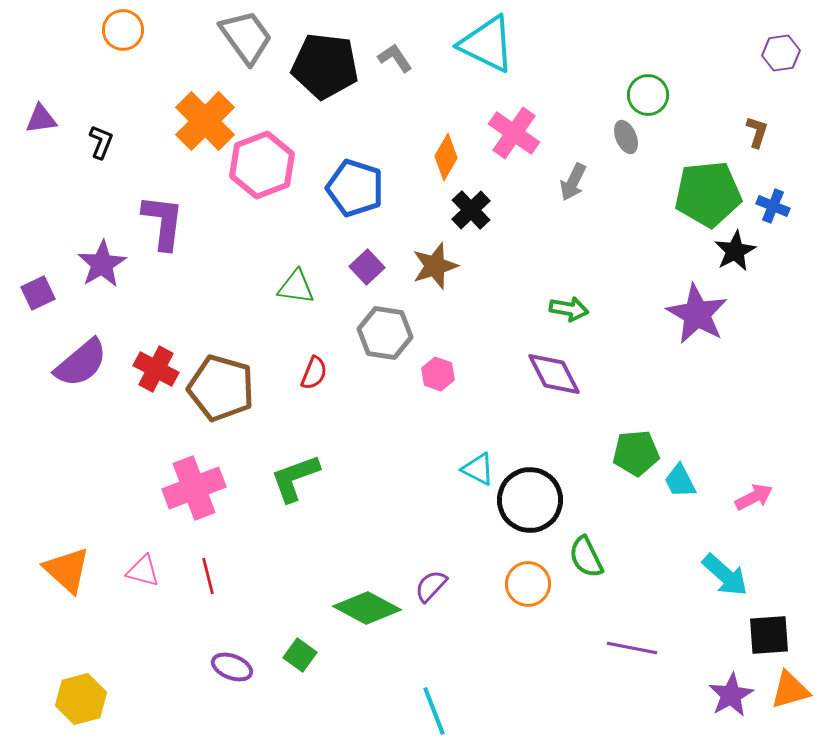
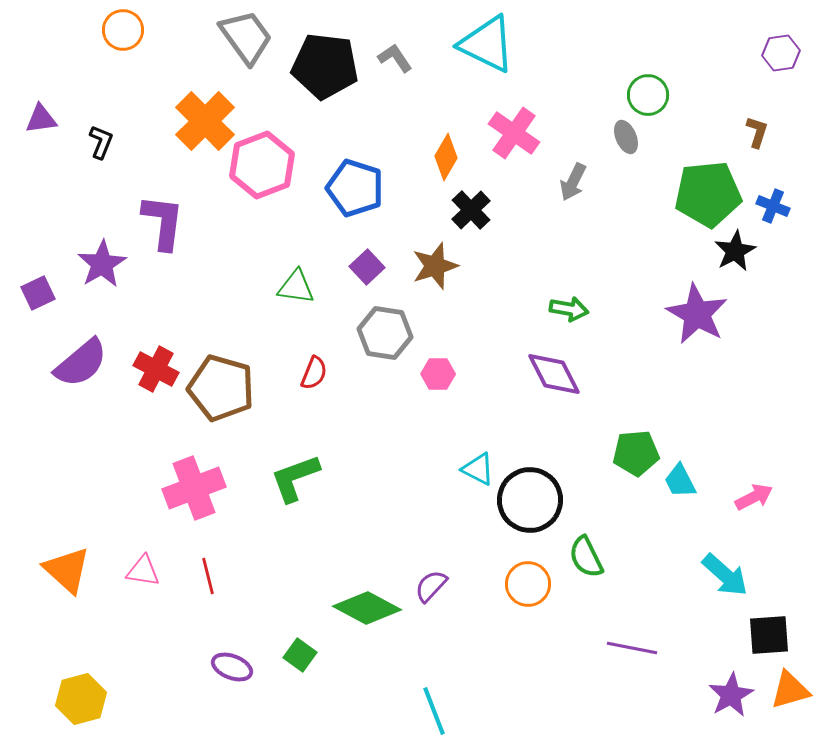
pink hexagon at (438, 374): rotated 20 degrees counterclockwise
pink triangle at (143, 571): rotated 6 degrees counterclockwise
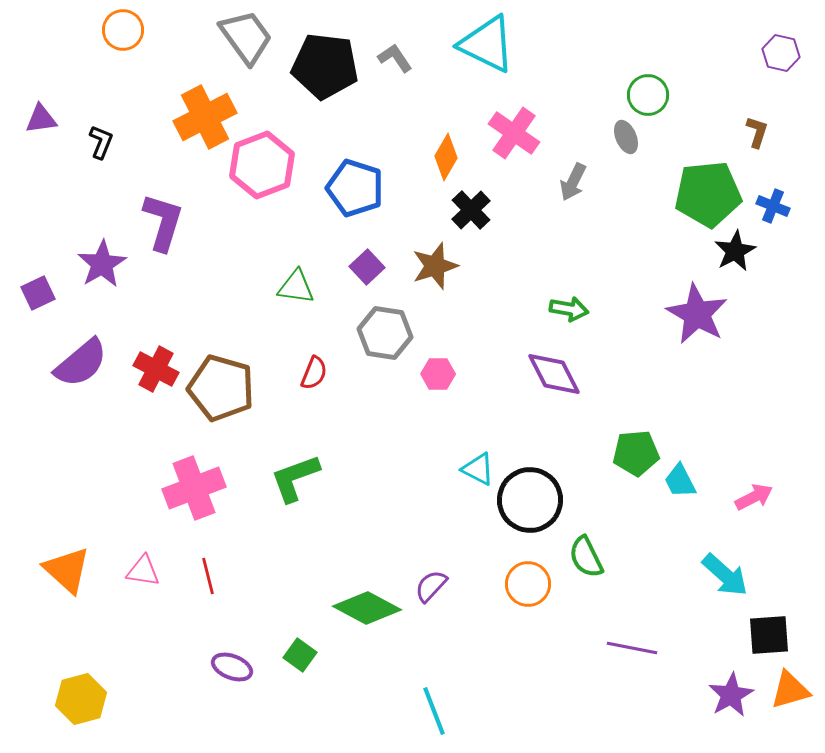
purple hexagon at (781, 53): rotated 21 degrees clockwise
orange cross at (205, 121): moved 4 px up; rotated 18 degrees clockwise
purple L-shape at (163, 222): rotated 10 degrees clockwise
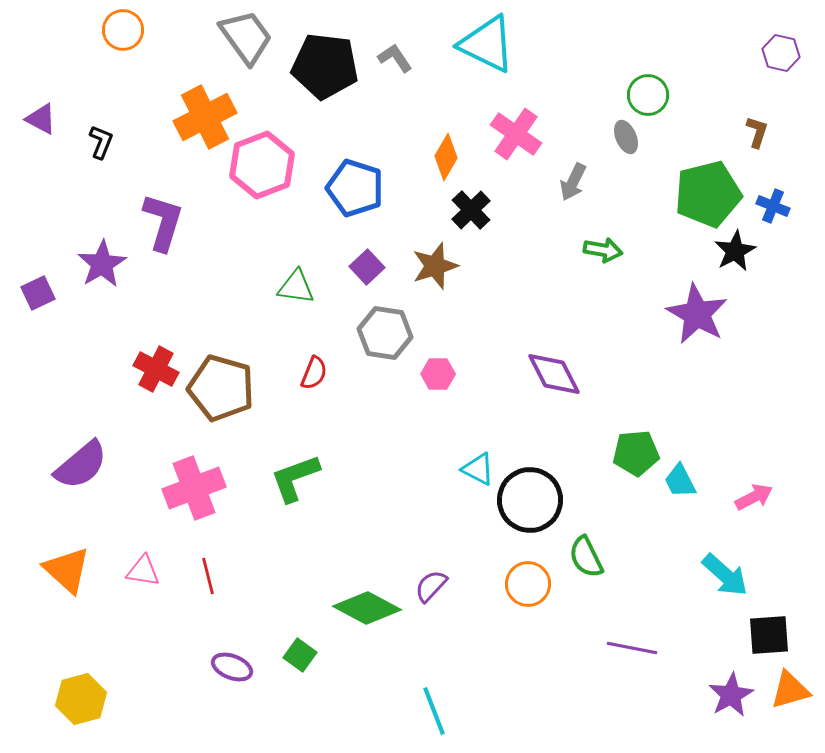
purple triangle at (41, 119): rotated 36 degrees clockwise
pink cross at (514, 133): moved 2 px right, 1 px down
green pentagon at (708, 194): rotated 8 degrees counterclockwise
green arrow at (569, 309): moved 34 px right, 59 px up
purple semicircle at (81, 363): moved 102 px down
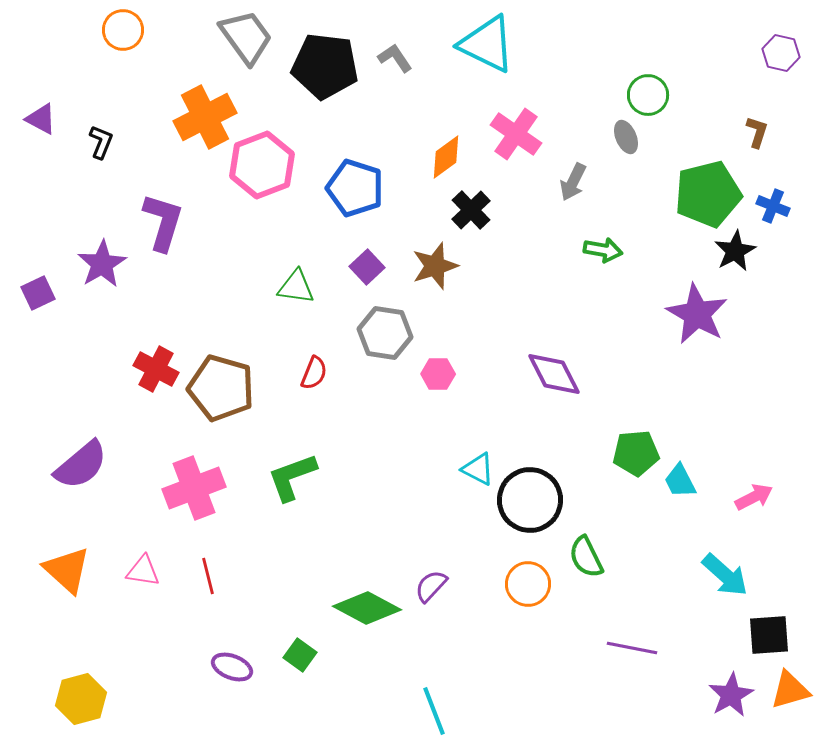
orange diamond at (446, 157): rotated 24 degrees clockwise
green L-shape at (295, 478): moved 3 px left, 1 px up
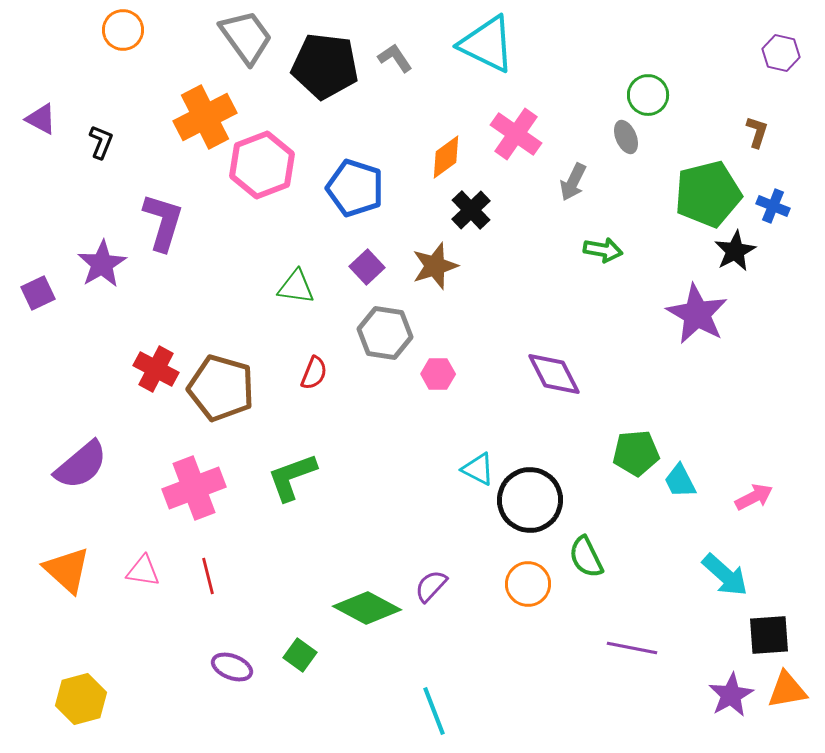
orange triangle at (790, 690): moved 3 px left; rotated 6 degrees clockwise
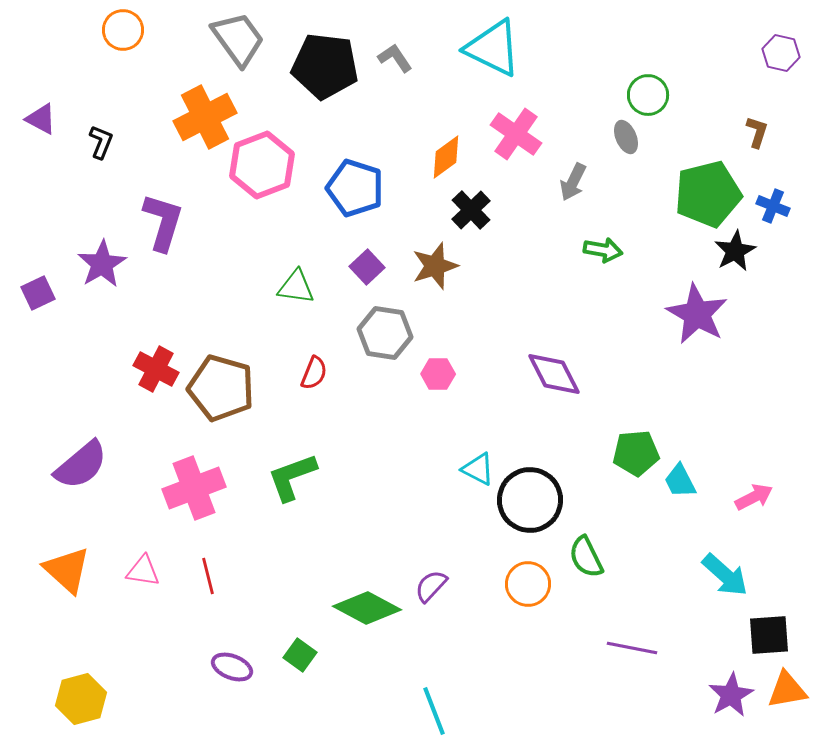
gray trapezoid at (246, 37): moved 8 px left, 2 px down
cyan triangle at (487, 44): moved 6 px right, 4 px down
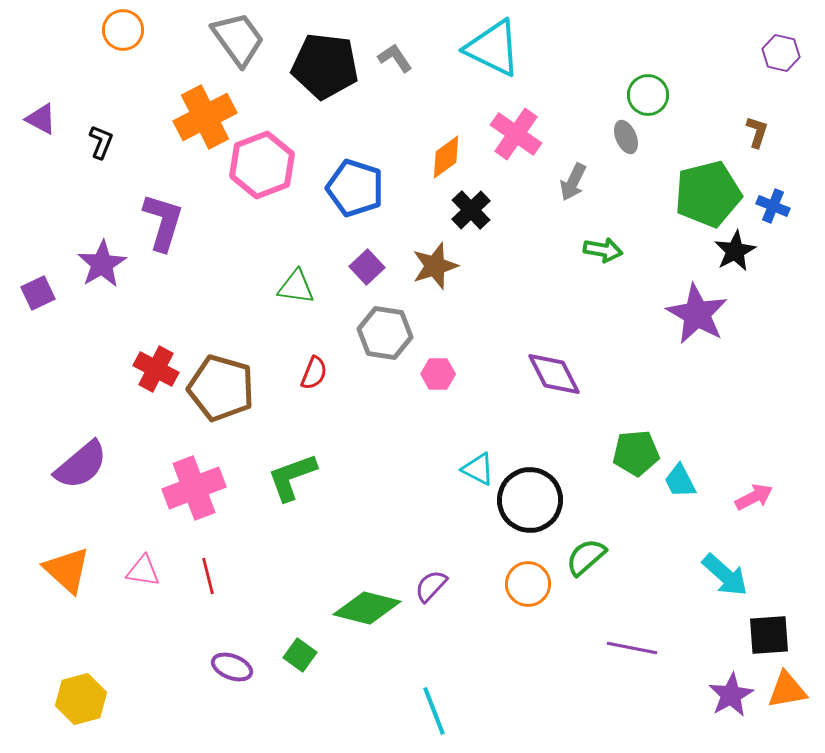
green semicircle at (586, 557): rotated 75 degrees clockwise
green diamond at (367, 608): rotated 14 degrees counterclockwise
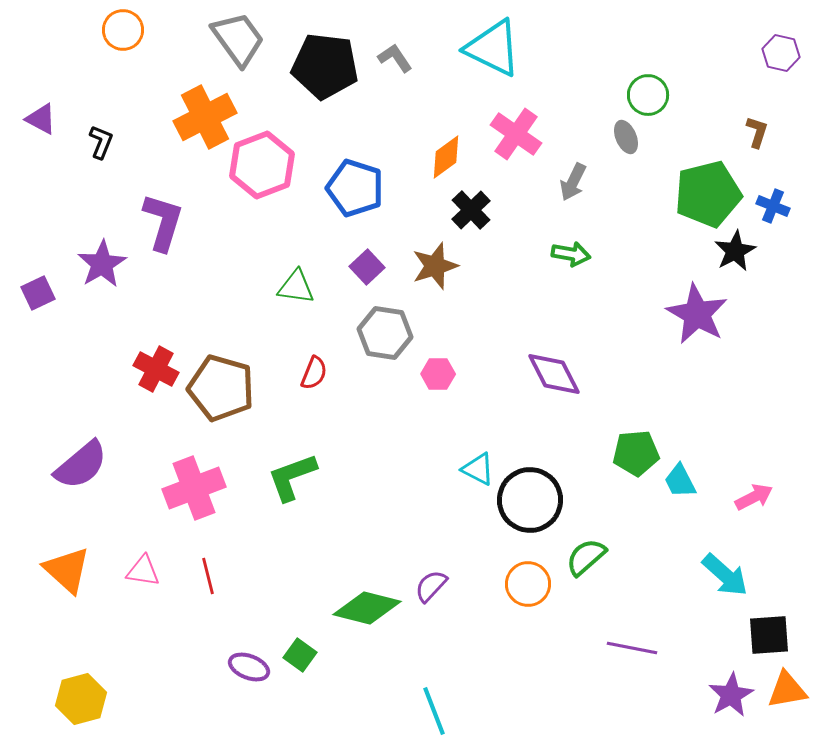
green arrow at (603, 250): moved 32 px left, 4 px down
purple ellipse at (232, 667): moved 17 px right
